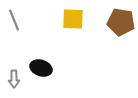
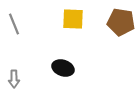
gray line: moved 4 px down
black ellipse: moved 22 px right
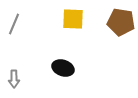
gray line: rotated 45 degrees clockwise
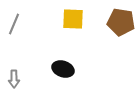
black ellipse: moved 1 px down
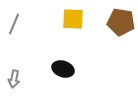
gray arrow: rotated 12 degrees clockwise
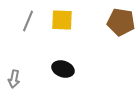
yellow square: moved 11 px left, 1 px down
gray line: moved 14 px right, 3 px up
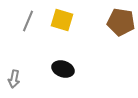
yellow square: rotated 15 degrees clockwise
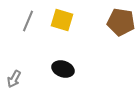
gray arrow: rotated 18 degrees clockwise
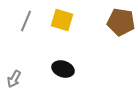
gray line: moved 2 px left
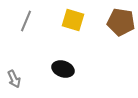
yellow square: moved 11 px right
gray arrow: rotated 54 degrees counterclockwise
